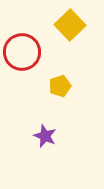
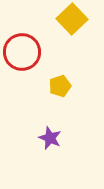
yellow square: moved 2 px right, 6 px up
purple star: moved 5 px right, 2 px down
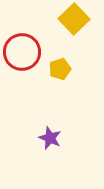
yellow square: moved 2 px right
yellow pentagon: moved 17 px up
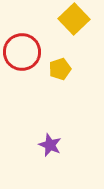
purple star: moved 7 px down
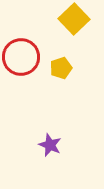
red circle: moved 1 px left, 5 px down
yellow pentagon: moved 1 px right, 1 px up
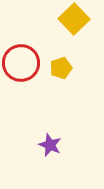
red circle: moved 6 px down
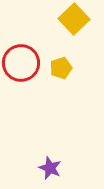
purple star: moved 23 px down
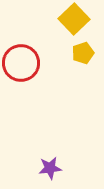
yellow pentagon: moved 22 px right, 15 px up
purple star: rotated 30 degrees counterclockwise
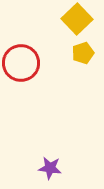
yellow square: moved 3 px right
purple star: rotated 15 degrees clockwise
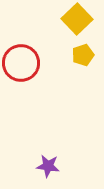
yellow pentagon: moved 2 px down
purple star: moved 2 px left, 2 px up
